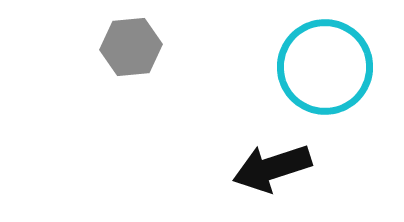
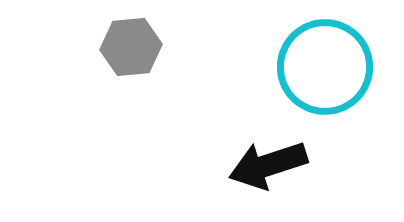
black arrow: moved 4 px left, 3 px up
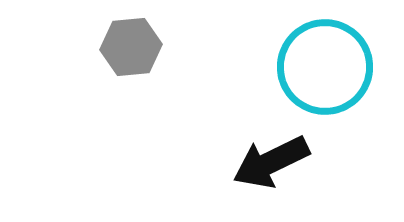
black arrow: moved 3 px right, 3 px up; rotated 8 degrees counterclockwise
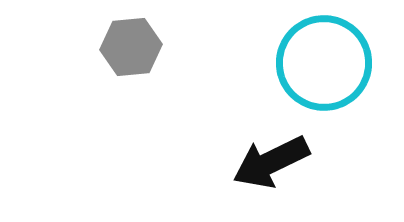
cyan circle: moved 1 px left, 4 px up
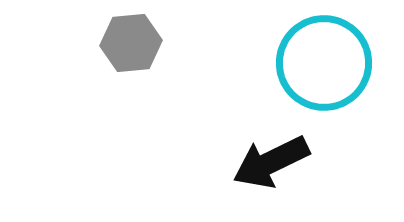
gray hexagon: moved 4 px up
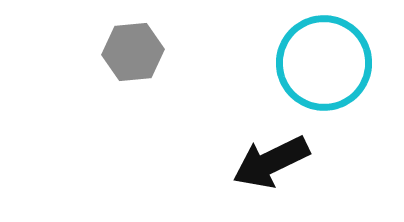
gray hexagon: moved 2 px right, 9 px down
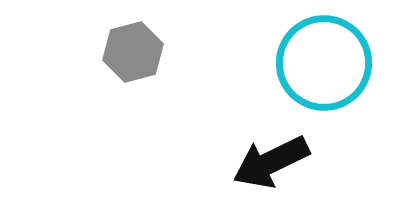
gray hexagon: rotated 10 degrees counterclockwise
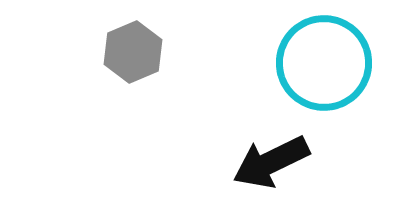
gray hexagon: rotated 8 degrees counterclockwise
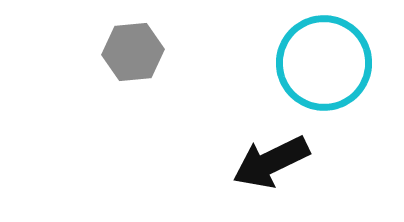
gray hexagon: rotated 18 degrees clockwise
